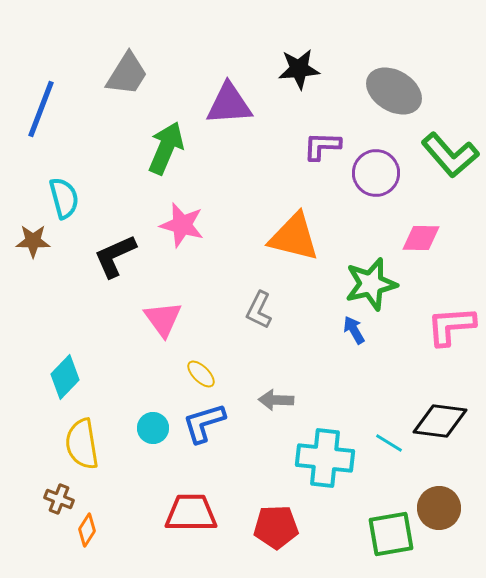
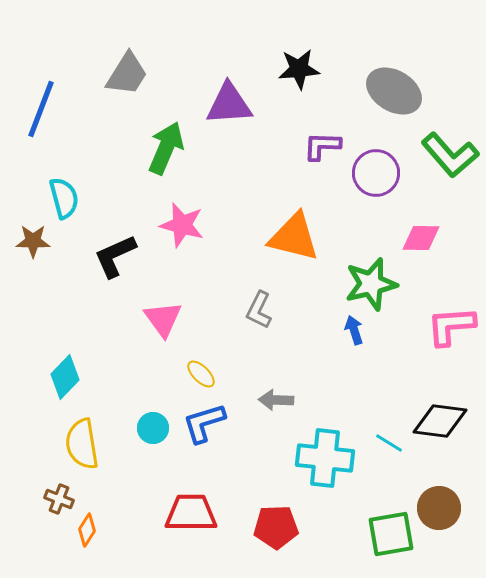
blue arrow: rotated 12 degrees clockwise
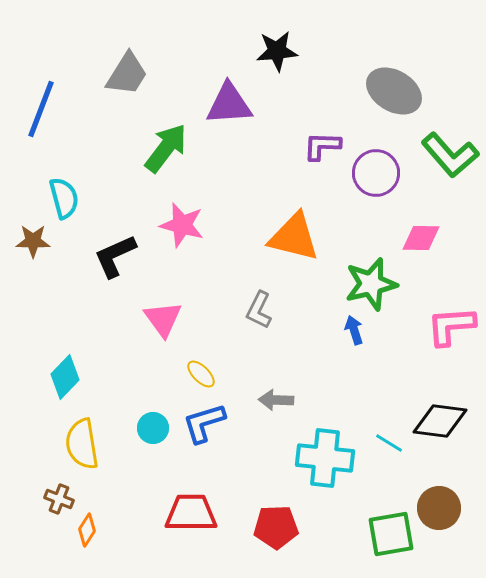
black star: moved 22 px left, 18 px up
green arrow: rotated 14 degrees clockwise
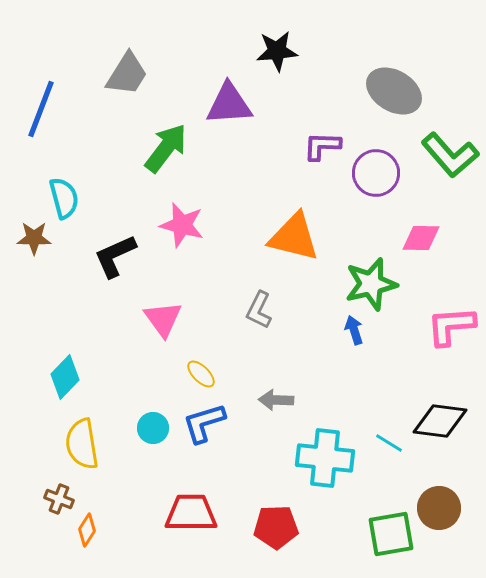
brown star: moved 1 px right, 3 px up
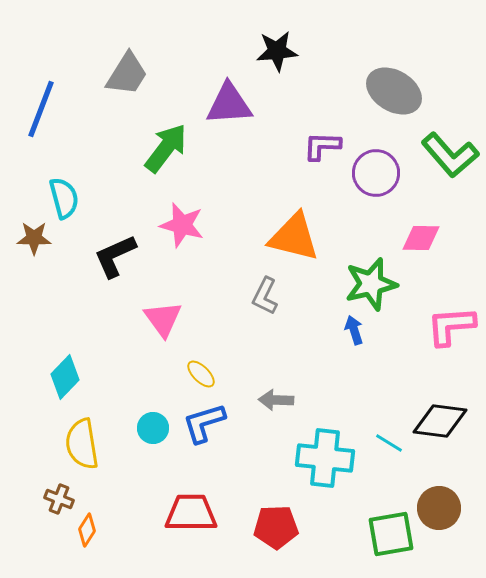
gray L-shape: moved 6 px right, 14 px up
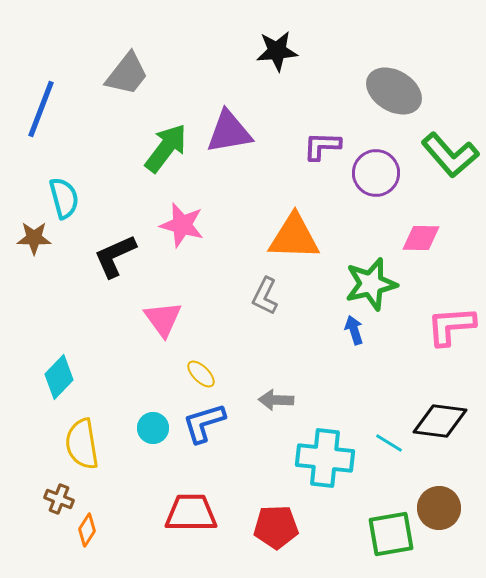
gray trapezoid: rotated 6 degrees clockwise
purple triangle: moved 28 px down; rotated 6 degrees counterclockwise
orange triangle: rotated 12 degrees counterclockwise
cyan diamond: moved 6 px left
